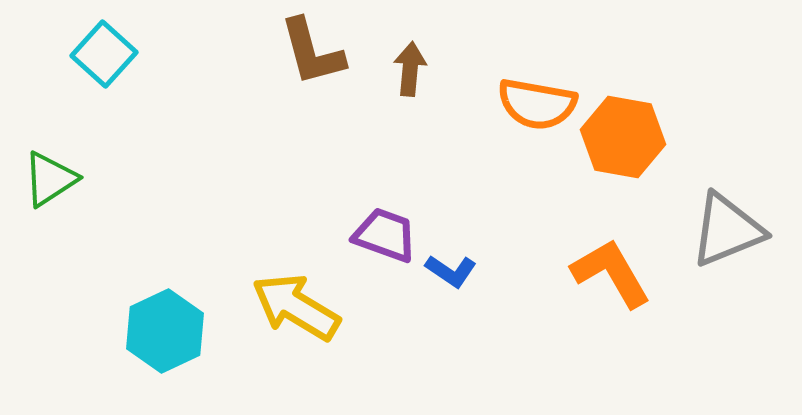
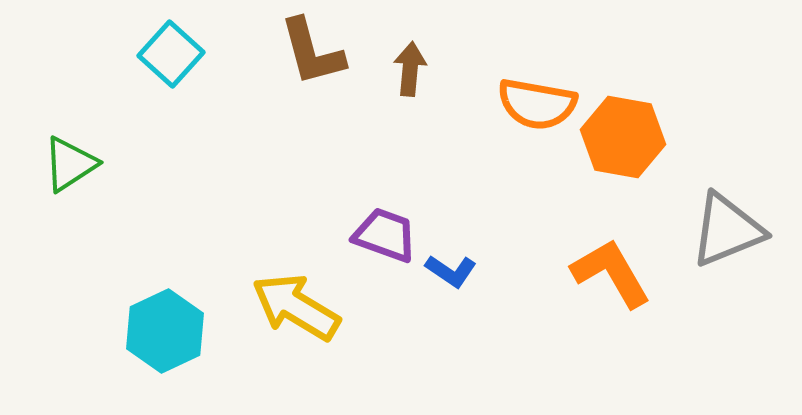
cyan square: moved 67 px right
green triangle: moved 20 px right, 15 px up
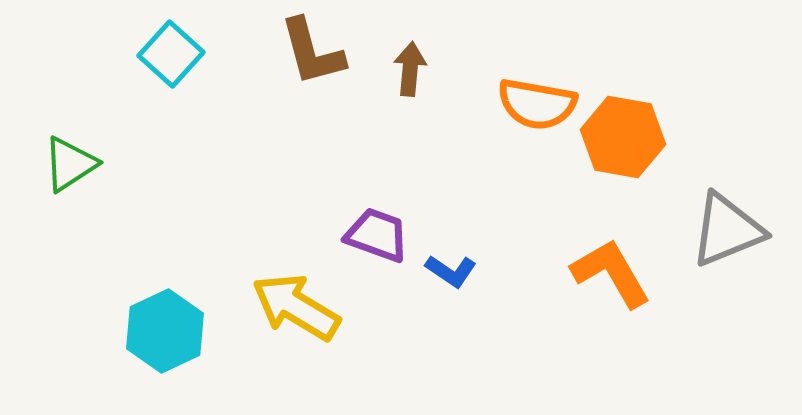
purple trapezoid: moved 8 px left
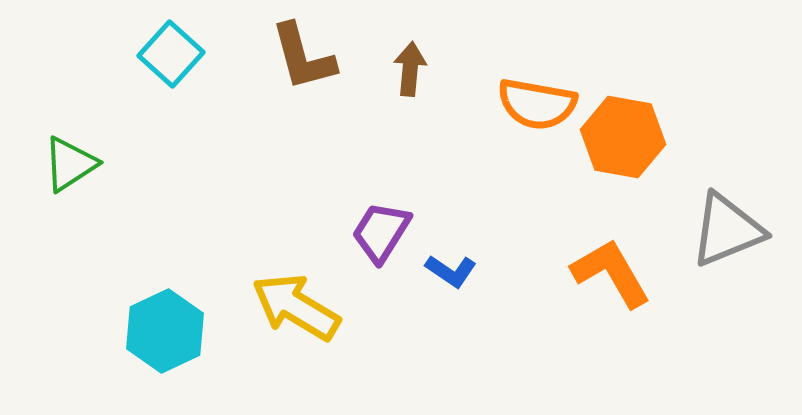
brown L-shape: moved 9 px left, 5 px down
purple trapezoid: moved 4 px right, 3 px up; rotated 78 degrees counterclockwise
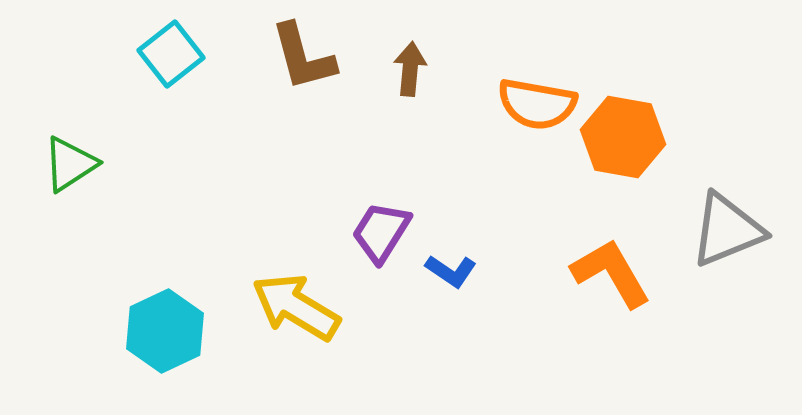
cyan square: rotated 10 degrees clockwise
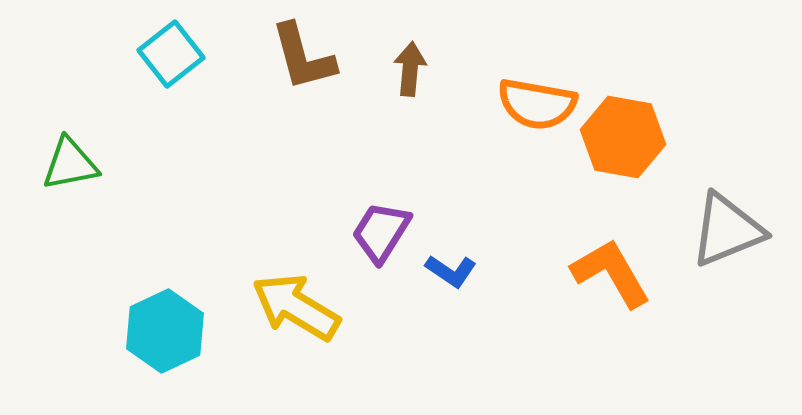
green triangle: rotated 22 degrees clockwise
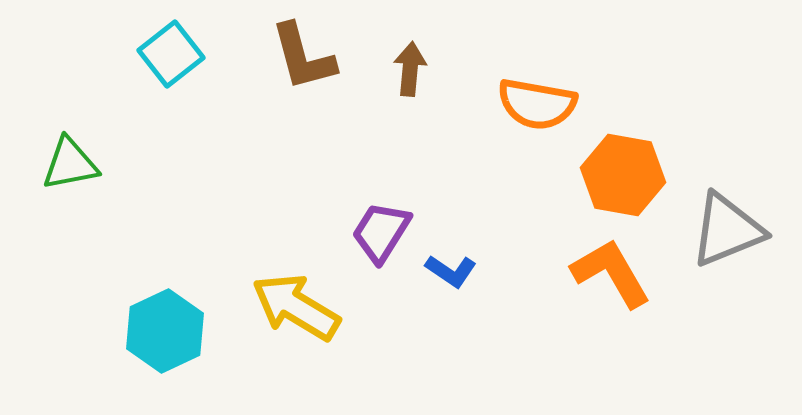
orange hexagon: moved 38 px down
